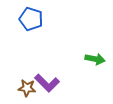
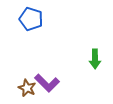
green arrow: rotated 78 degrees clockwise
brown star: rotated 18 degrees clockwise
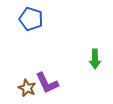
purple L-shape: rotated 20 degrees clockwise
